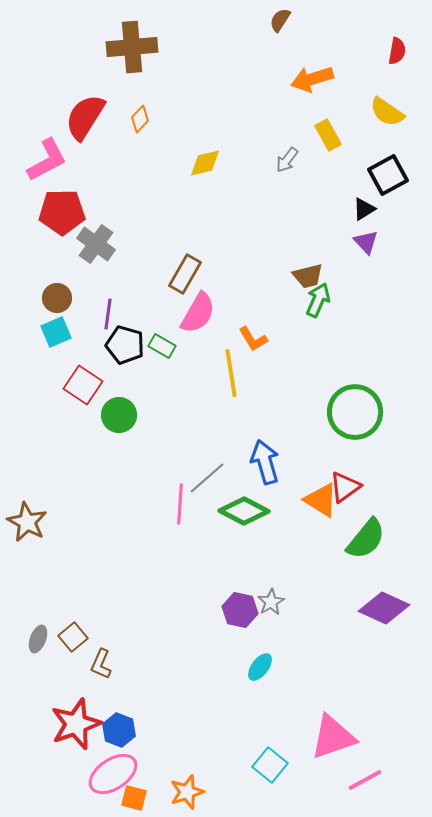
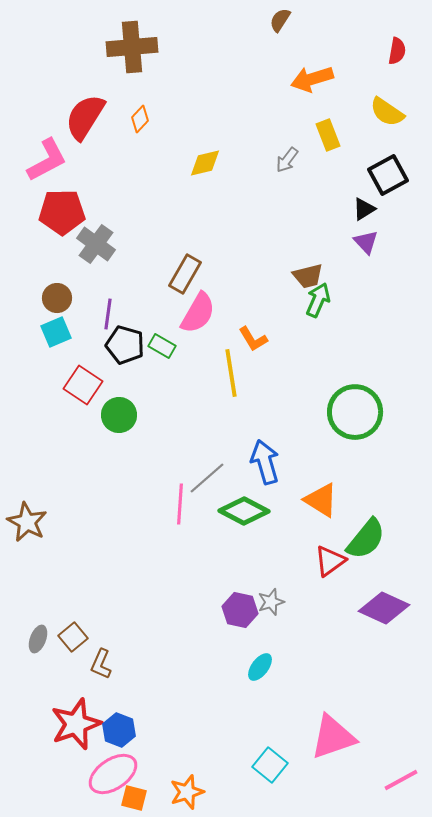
yellow rectangle at (328, 135): rotated 8 degrees clockwise
red triangle at (345, 487): moved 15 px left, 74 px down
gray star at (271, 602): rotated 12 degrees clockwise
pink line at (365, 780): moved 36 px right
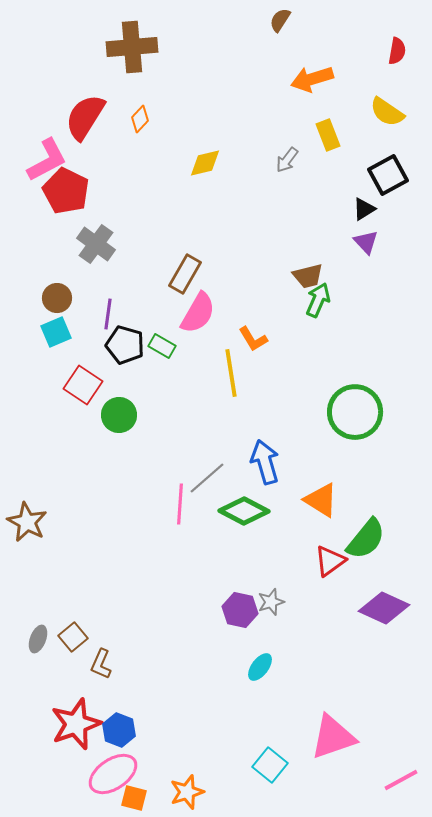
red pentagon at (62, 212): moved 4 px right, 21 px up; rotated 27 degrees clockwise
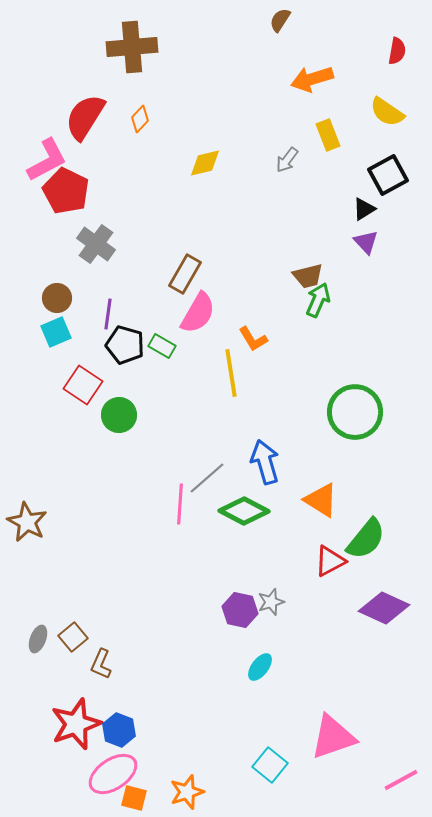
red triangle at (330, 561): rotated 8 degrees clockwise
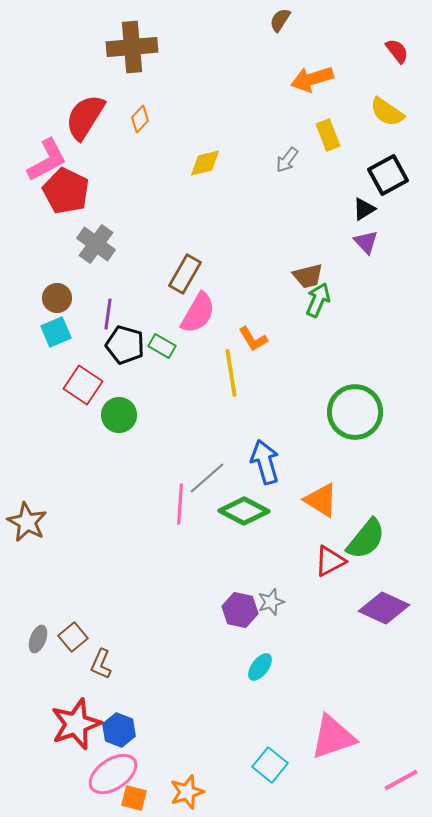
red semicircle at (397, 51): rotated 48 degrees counterclockwise
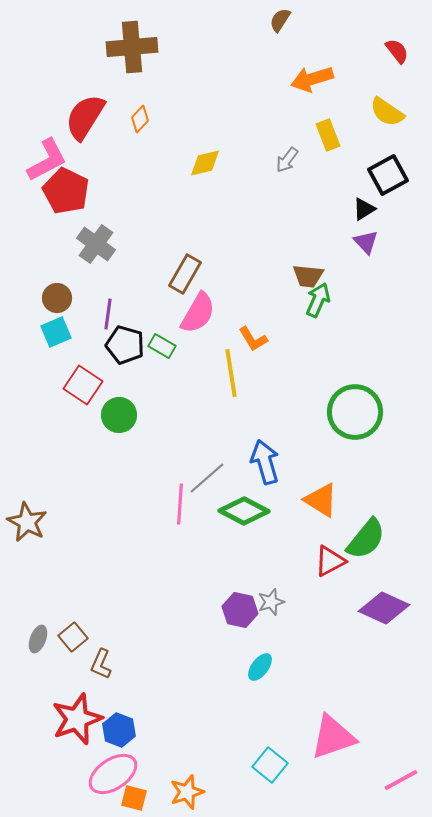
brown trapezoid at (308, 276): rotated 20 degrees clockwise
red star at (76, 724): moved 1 px right, 5 px up
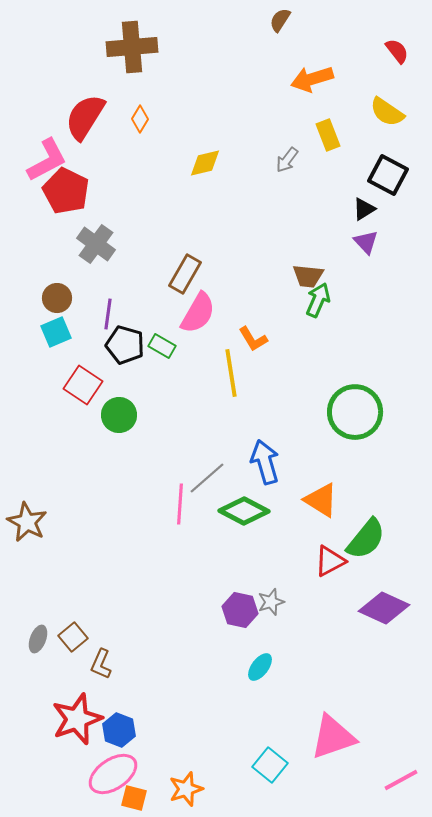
orange diamond at (140, 119): rotated 12 degrees counterclockwise
black square at (388, 175): rotated 33 degrees counterclockwise
orange star at (187, 792): moved 1 px left, 3 px up
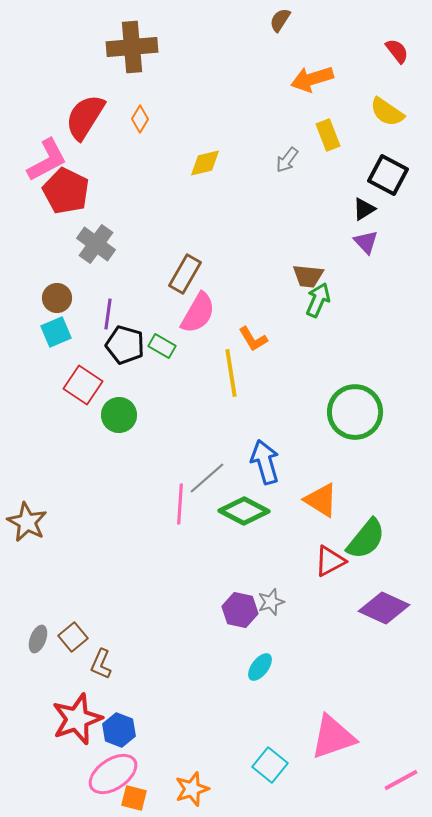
orange star at (186, 789): moved 6 px right
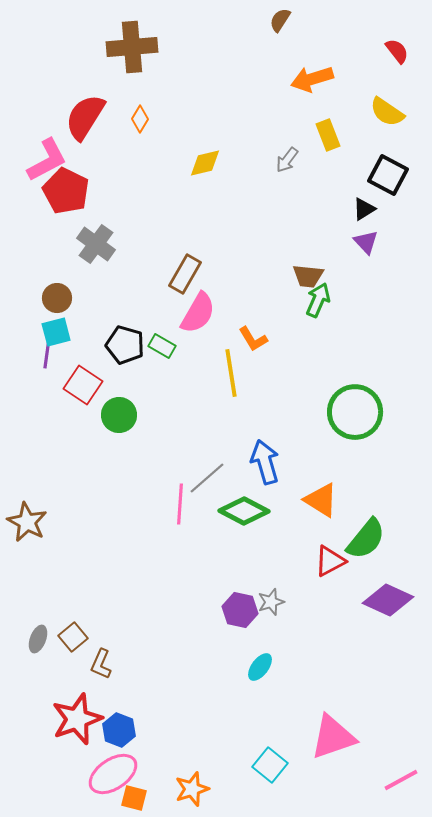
purple line at (108, 314): moved 61 px left, 39 px down
cyan square at (56, 332): rotated 8 degrees clockwise
purple diamond at (384, 608): moved 4 px right, 8 px up
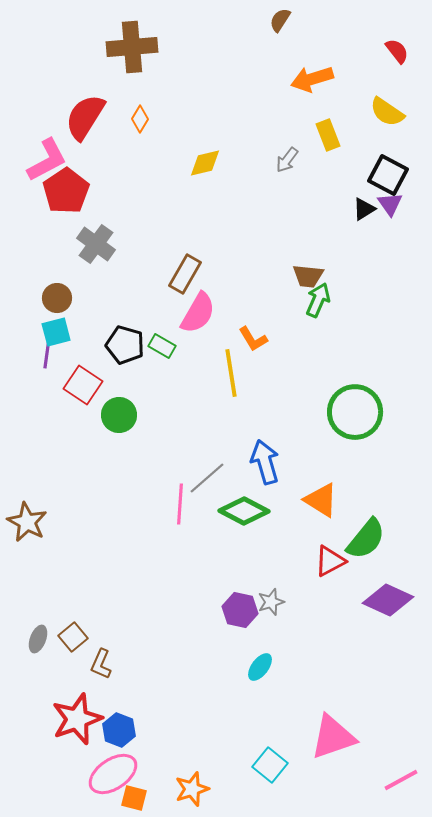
red pentagon at (66, 191): rotated 12 degrees clockwise
purple triangle at (366, 242): moved 24 px right, 38 px up; rotated 8 degrees clockwise
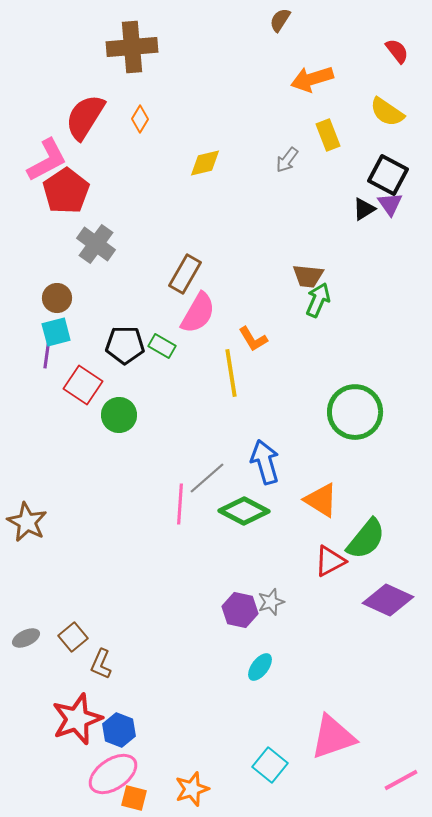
black pentagon at (125, 345): rotated 15 degrees counterclockwise
gray ellipse at (38, 639): moved 12 px left, 1 px up; rotated 44 degrees clockwise
